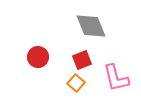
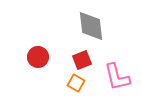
gray diamond: rotated 16 degrees clockwise
pink L-shape: moved 1 px right, 1 px up
orange square: rotated 12 degrees counterclockwise
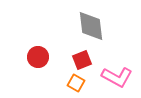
pink L-shape: rotated 48 degrees counterclockwise
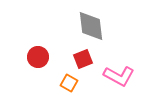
red square: moved 1 px right, 1 px up
pink L-shape: moved 2 px right, 1 px up
orange square: moved 7 px left
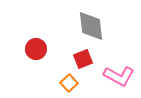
red circle: moved 2 px left, 8 px up
orange square: rotated 18 degrees clockwise
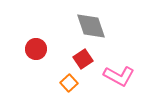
gray diamond: rotated 12 degrees counterclockwise
red square: rotated 12 degrees counterclockwise
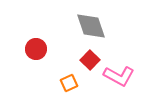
red square: moved 7 px right, 1 px down; rotated 12 degrees counterclockwise
orange square: rotated 18 degrees clockwise
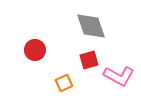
red circle: moved 1 px left, 1 px down
red square: moved 1 px left; rotated 30 degrees clockwise
orange square: moved 5 px left
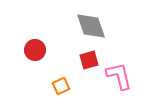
pink L-shape: rotated 132 degrees counterclockwise
orange square: moved 3 px left, 3 px down
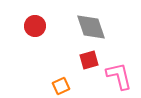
gray diamond: moved 1 px down
red circle: moved 24 px up
